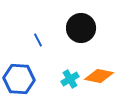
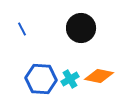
blue line: moved 16 px left, 11 px up
blue hexagon: moved 22 px right
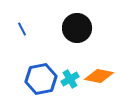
black circle: moved 4 px left
blue hexagon: rotated 16 degrees counterclockwise
